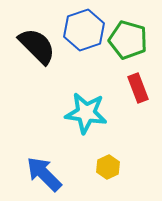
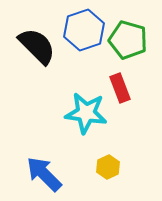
red rectangle: moved 18 px left
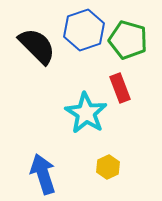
cyan star: rotated 24 degrees clockwise
blue arrow: moved 1 px left; rotated 27 degrees clockwise
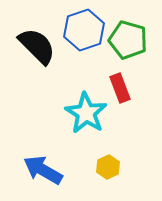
blue arrow: moved 4 px up; rotated 42 degrees counterclockwise
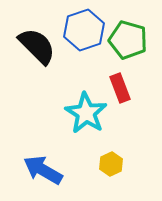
yellow hexagon: moved 3 px right, 3 px up
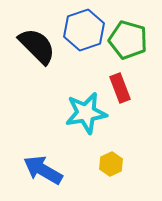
cyan star: rotated 30 degrees clockwise
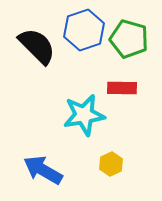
green pentagon: moved 1 px right, 1 px up
red rectangle: moved 2 px right; rotated 68 degrees counterclockwise
cyan star: moved 2 px left, 2 px down
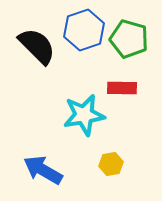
yellow hexagon: rotated 15 degrees clockwise
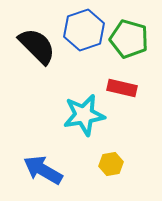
red rectangle: rotated 12 degrees clockwise
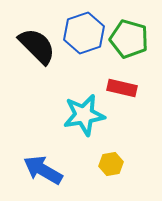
blue hexagon: moved 3 px down
